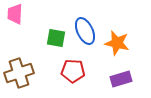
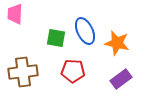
brown cross: moved 4 px right, 1 px up; rotated 12 degrees clockwise
purple rectangle: rotated 20 degrees counterclockwise
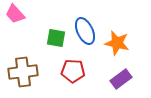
pink trapezoid: rotated 45 degrees counterclockwise
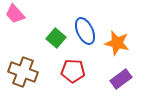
green square: rotated 30 degrees clockwise
brown cross: rotated 28 degrees clockwise
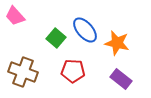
pink trapezoid: moved 2 px down
blue ellipse: moved 1 px up; rotated 16 degrees counterclockwise
purple rectangle: rotated 75 degrees clockwise
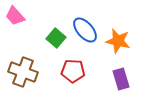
orange star: moved 1 px right, 2 px up
purple rectangle: rotated 35 degrees clockwise
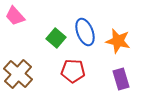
blue ellipse: moved 2 px down; rotated 20 degrees clockwise
brown cross: moved 5 px left, 2 px down; rotated 20 degrees clockwise
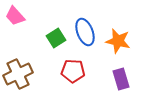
green square: rotated 18 degrees clockwise
brown cross: rotated 24 degrees clockwise
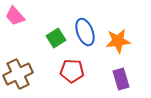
orange star: rotated 20 degrees counterclockwise
red pentagon: moved 1 px left
